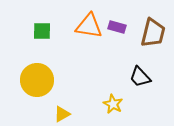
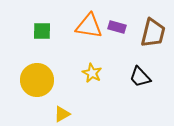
yellow star: moved 21 px left, 31 px up
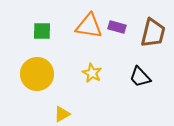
yellow circle: moved 6 px up
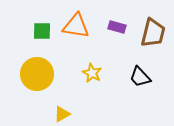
orange triangle: moved 13 px left
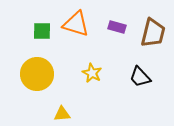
orange triangle: moved 2 px up; rotated 8 degrees clockwise
yellow triangle: rotated 24 degrees clockwise
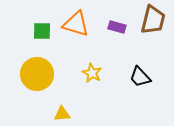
brown trapezoid: moved 13 px up
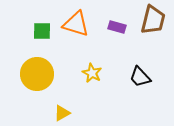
yellow triangle: moved 1 px up; rotated 24 degrees counterclockwise
